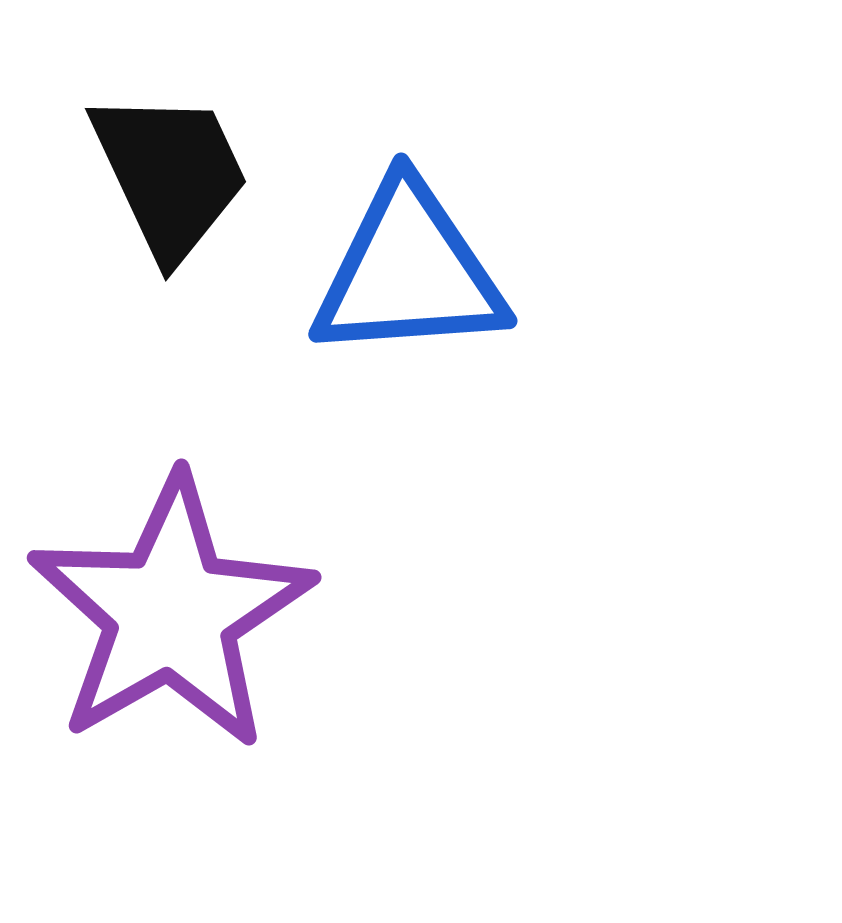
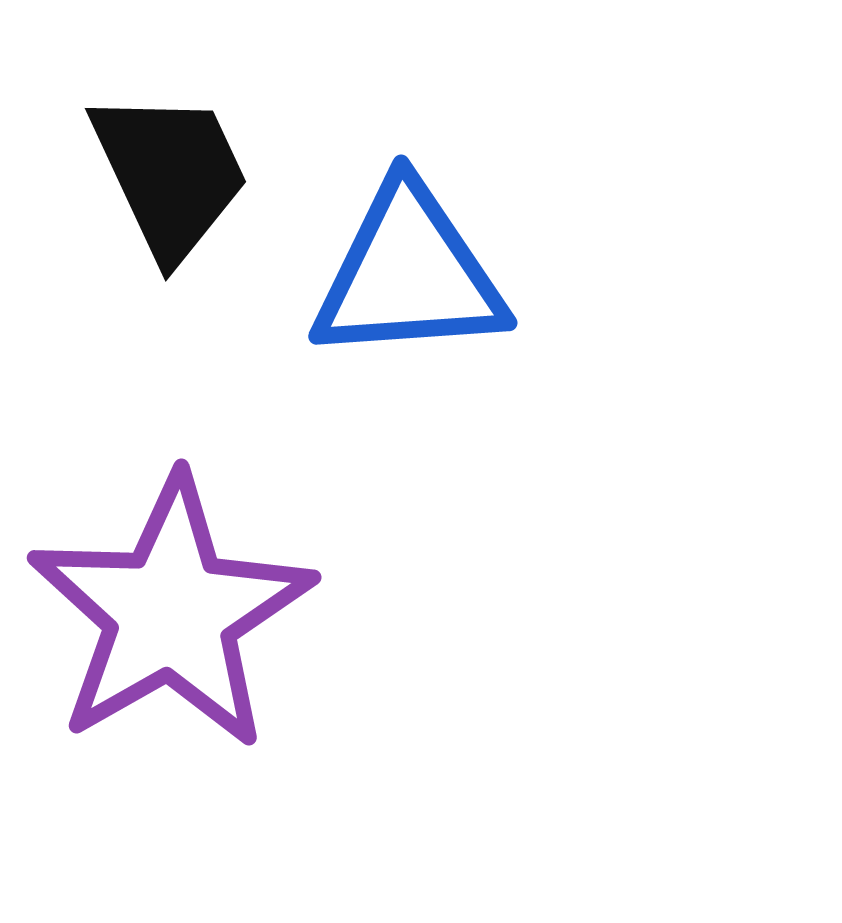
blue triangle: moved 2 px down
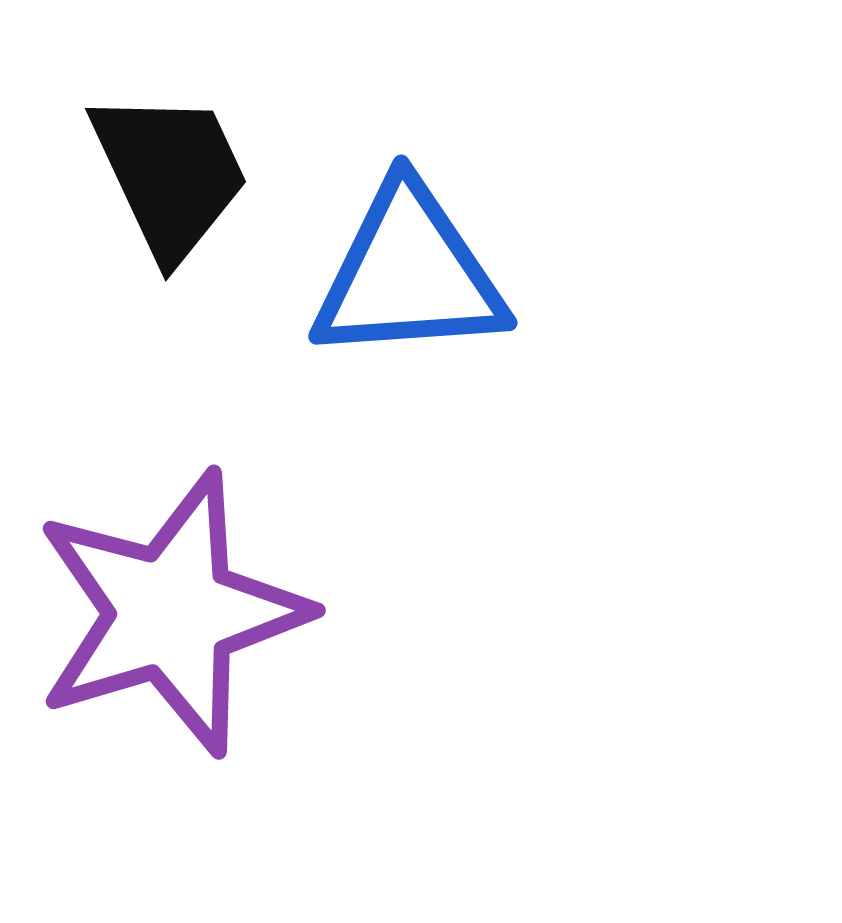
purple star: rotated 13 degrees clockwise
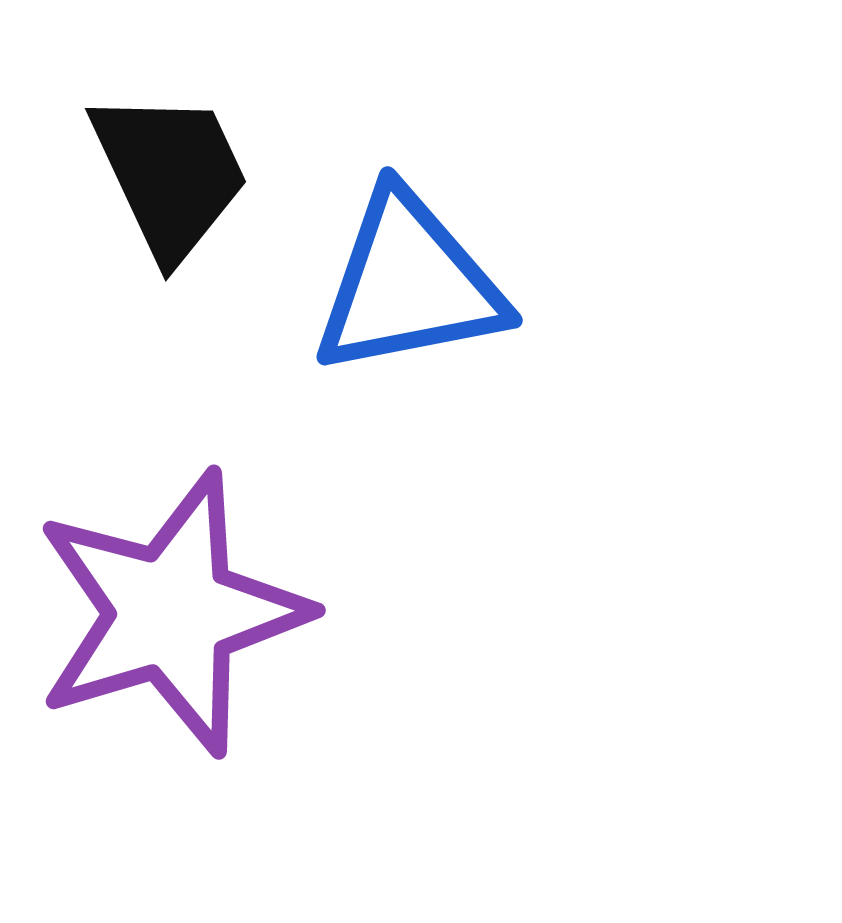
blue triangle: moved 10 px down; rotated 7 degrees counterclockwise
